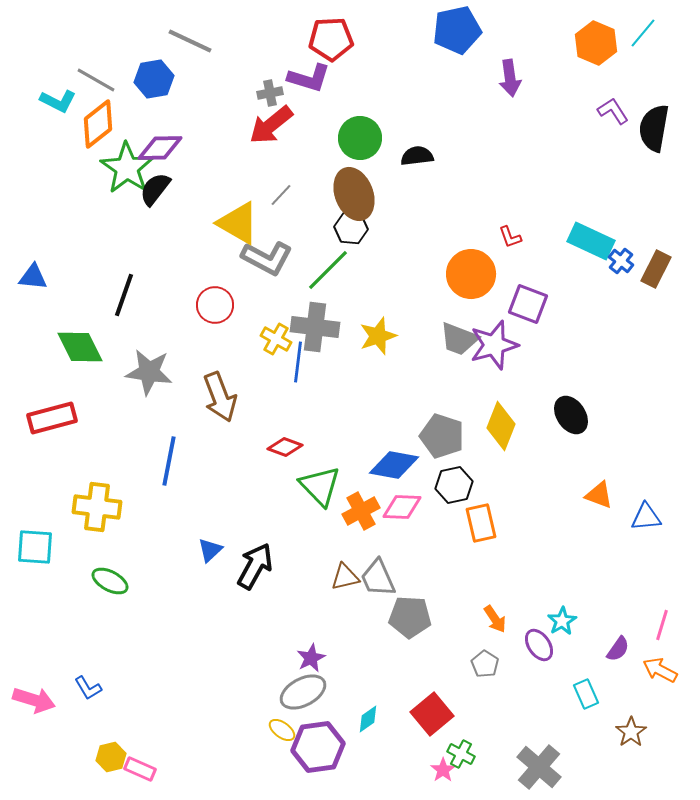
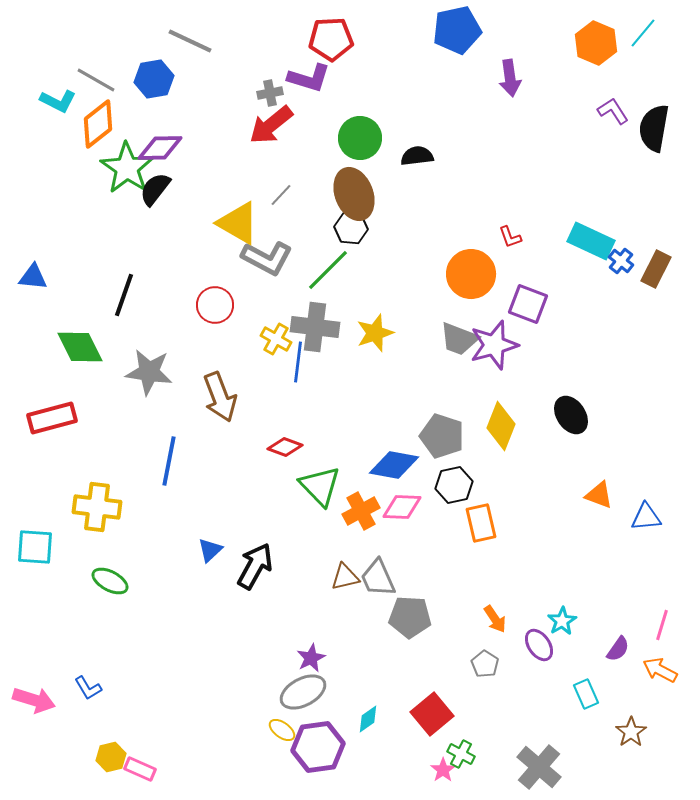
yellow star at (378, 336): moved 3 px left, 3 px up
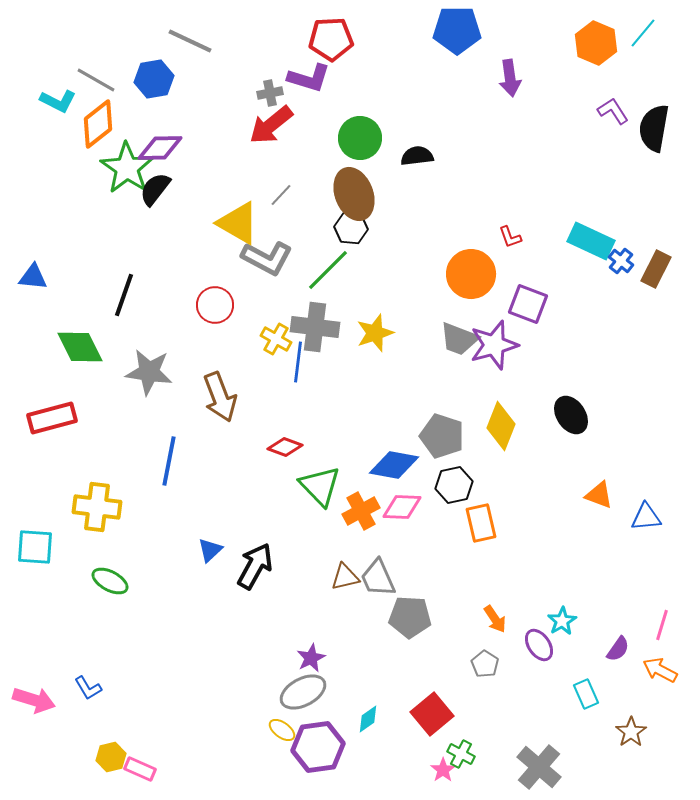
blue pentagon at (457, 30): rotated 12 degrees clockwise
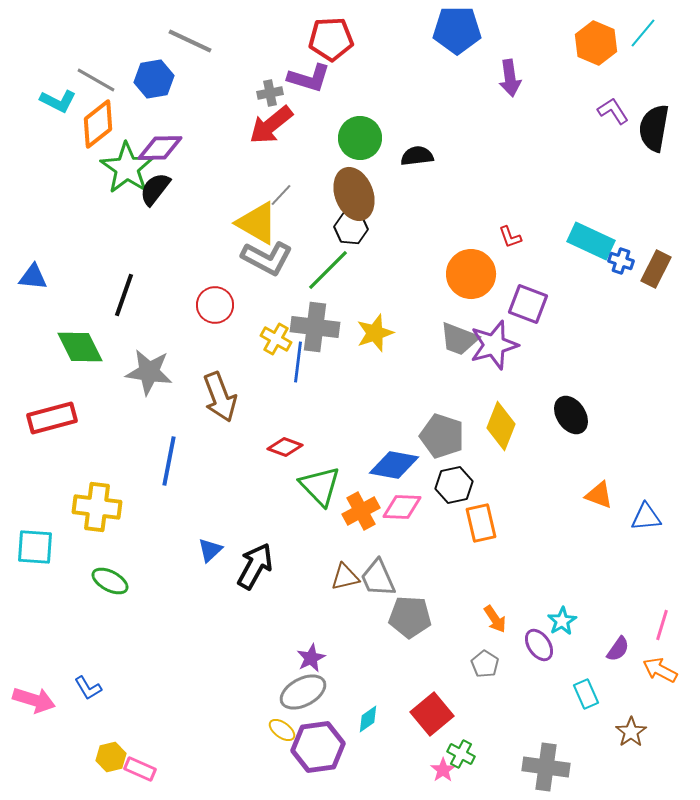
yellow triangle at (238, 223): moved 19 px right
blue cross at (621, 261): rotated 20 degrees counterclockwise
gray cross at (539, 767): moved 7 px right; rotated 33 degrees counterclockwise
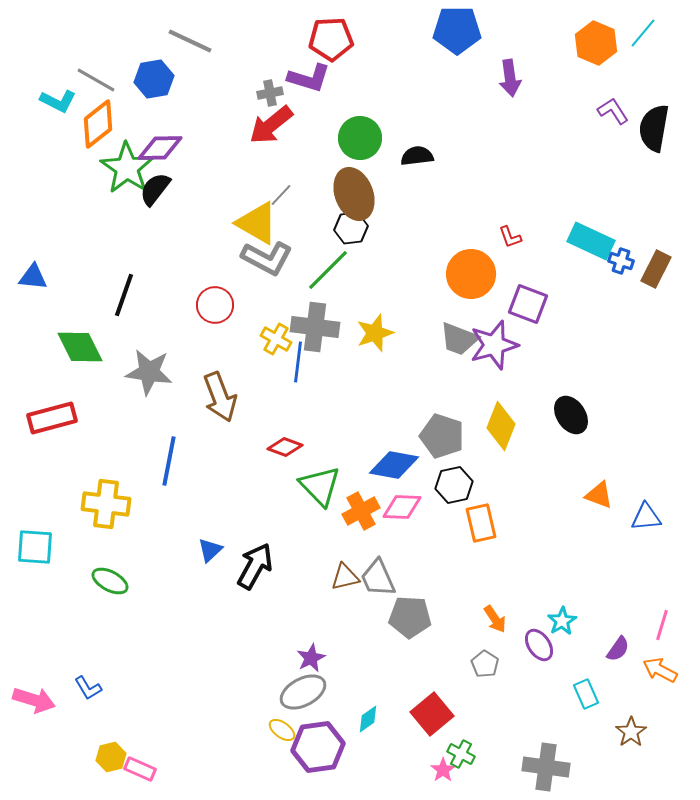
black hexagon at (351, 228): rotated 12 degrees counterclockwise
yellow cross at (97, 507): moved 9 px right, 3 px up
